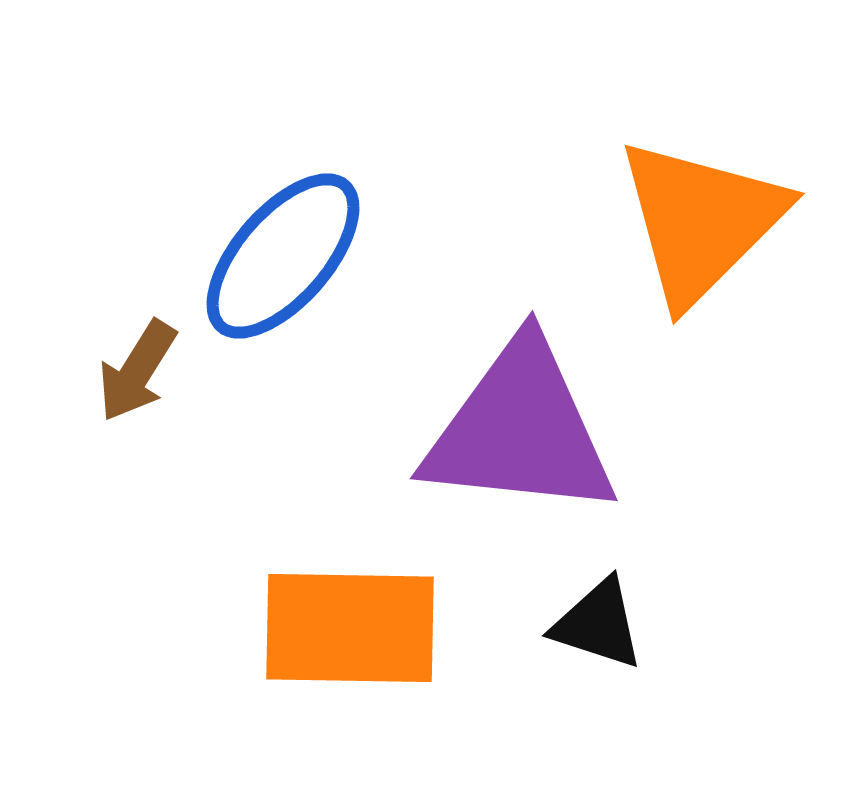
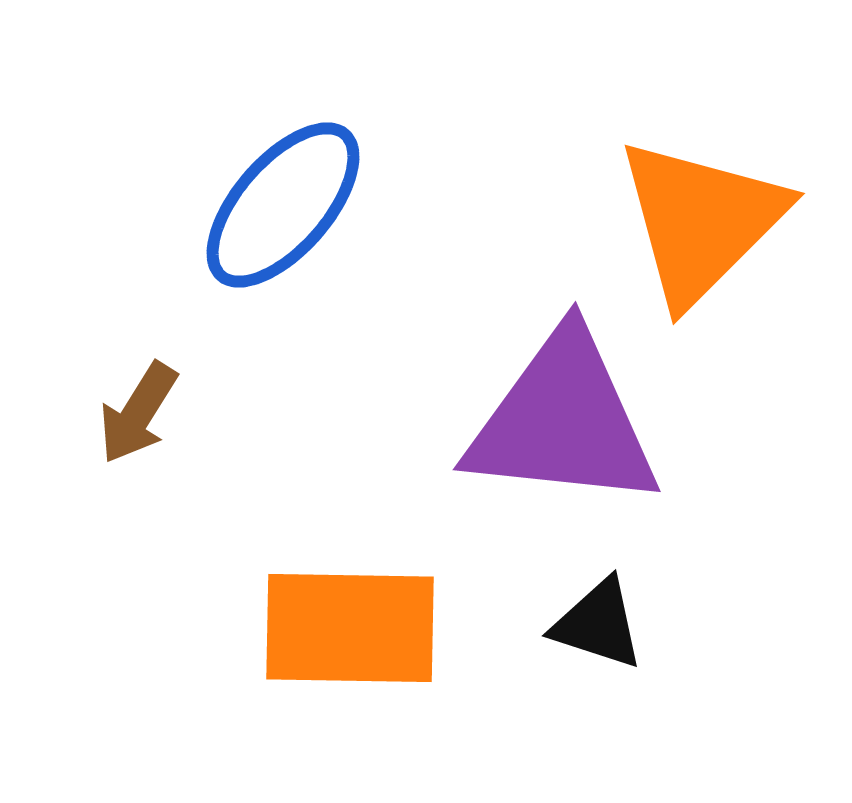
blue ellipse: moved 51 px up
brown arrow: moved 1 px right, 42 px down
purple triangle: moved 43 px right, 9 px up
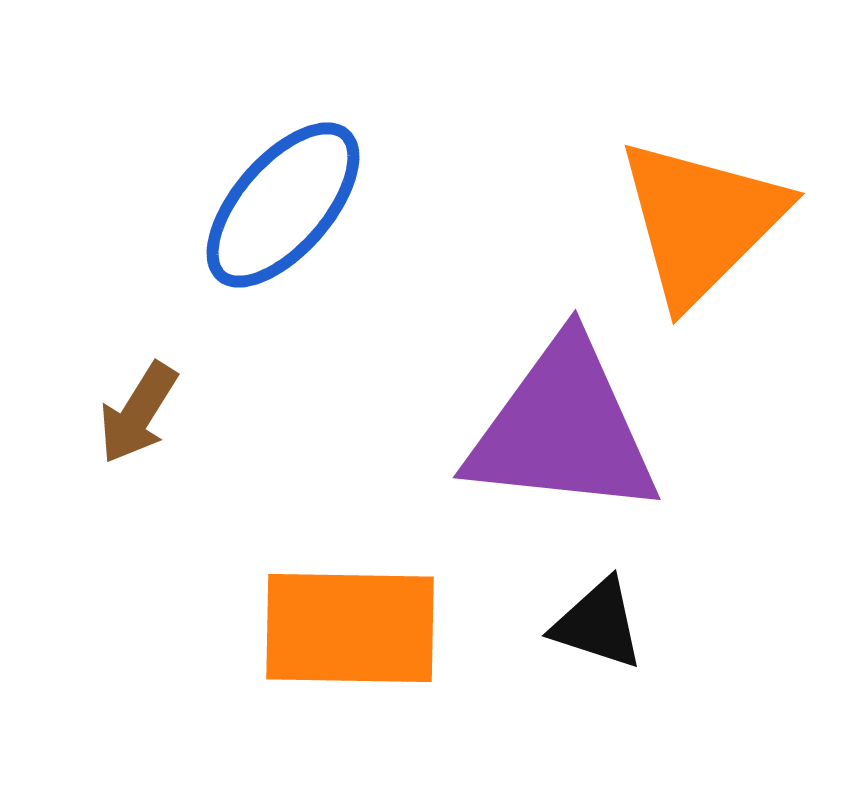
purple triangle: moved 8 px down
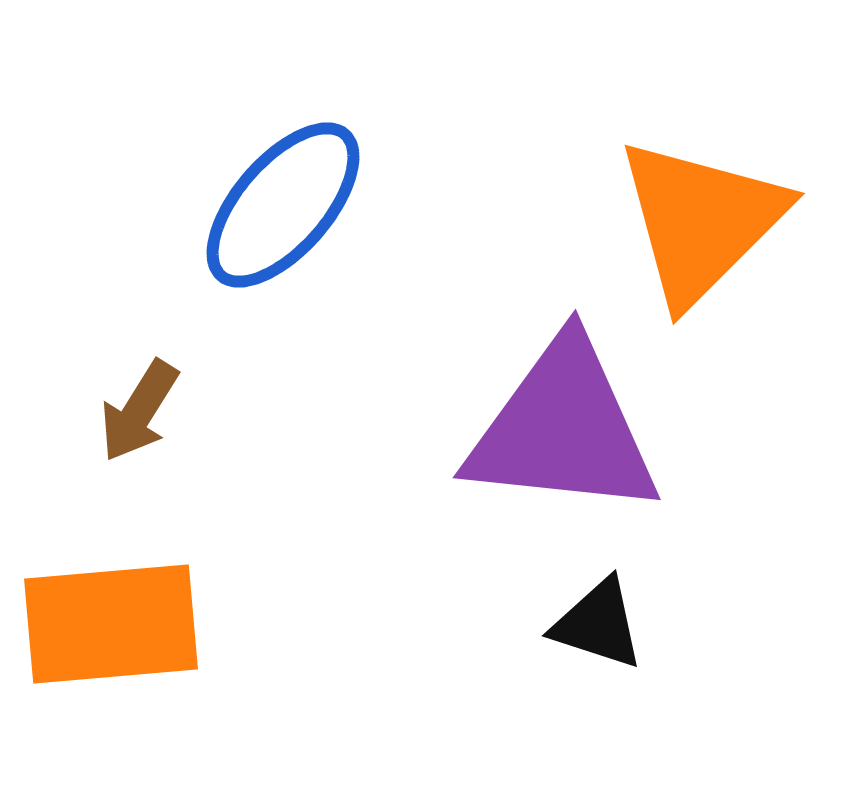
brown arrow: moved 1 px right, 2 px up
orange rectangle: moved 239 px left, 4 px up; rotated 6 degrees counterclockwise
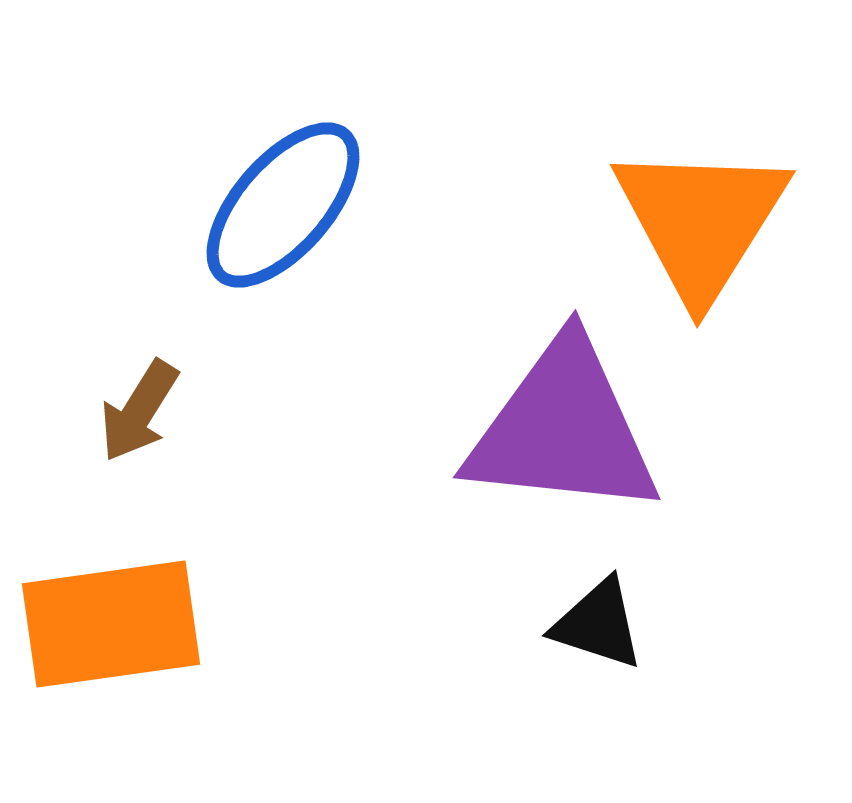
orange triangle: rotated 13 degrees counterclockwise
orange rectangle: rotated 3 degrees counterclockwise
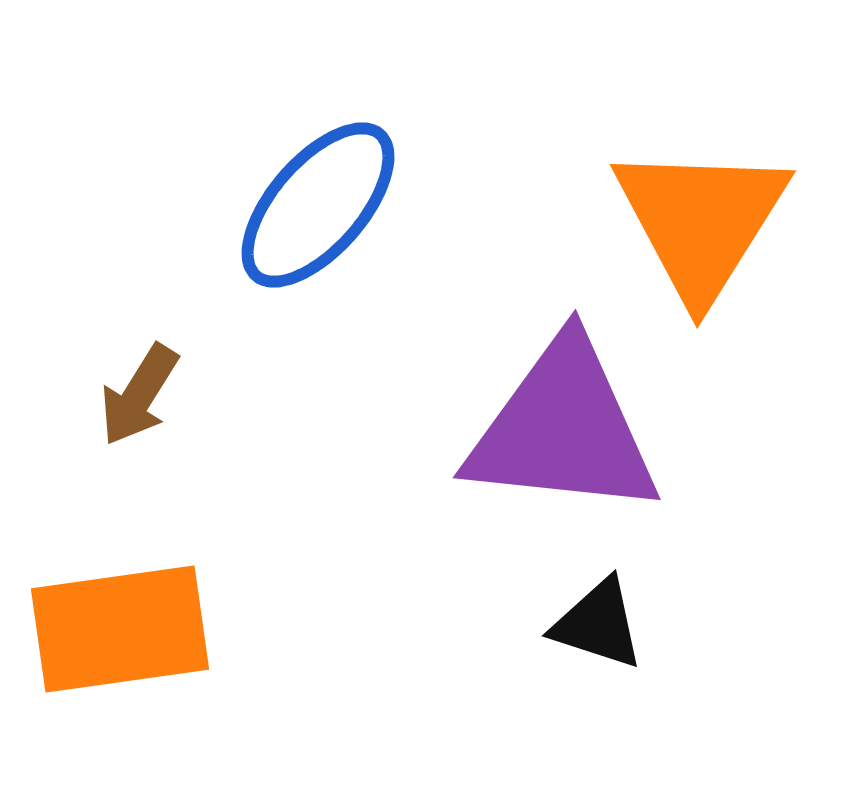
blue ellipse: moved 35 px right
brown arrow: moved 16 px up
orange rectangle: moved 9 px right, 5 px down
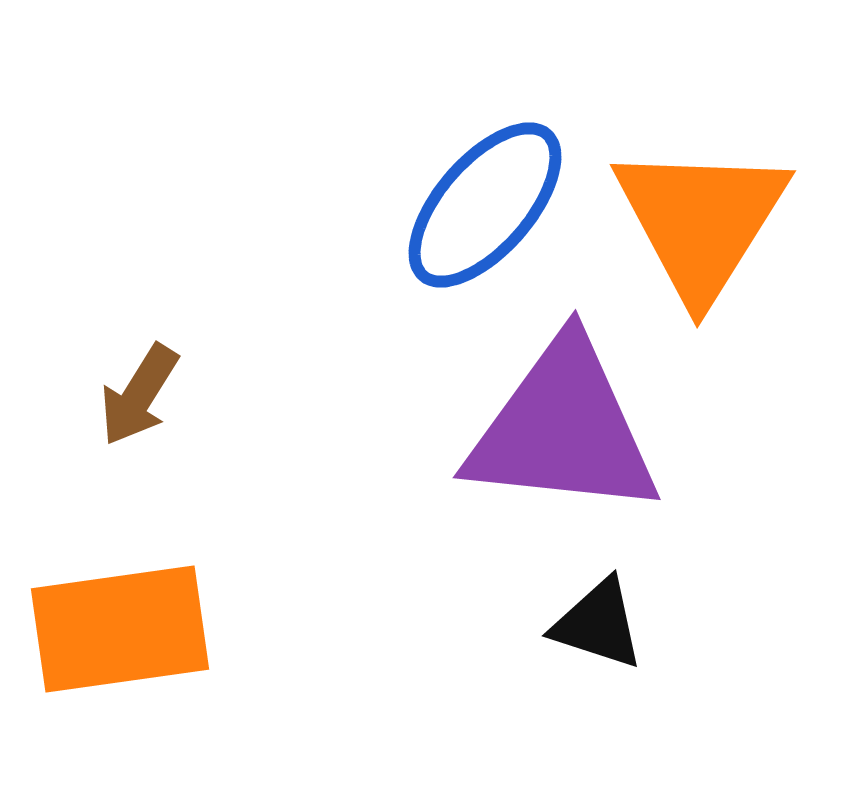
blue ellipse: moved 167 px right
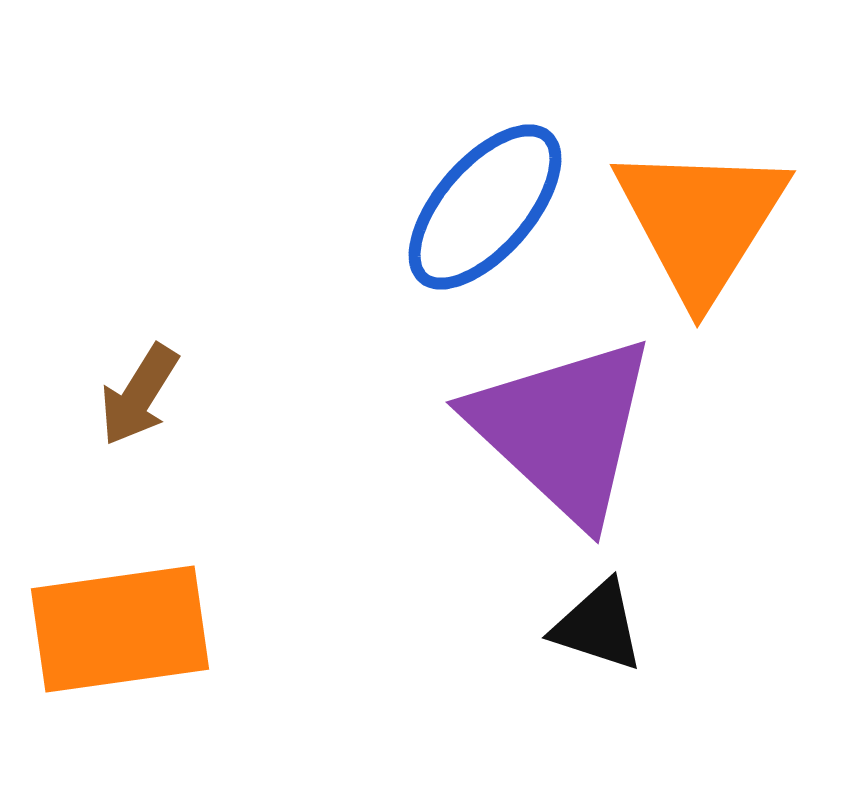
blue ellipse: moved 2 px down
purple triangle: rotated 37 degrees clockwise
black triangle: moved 2 px down
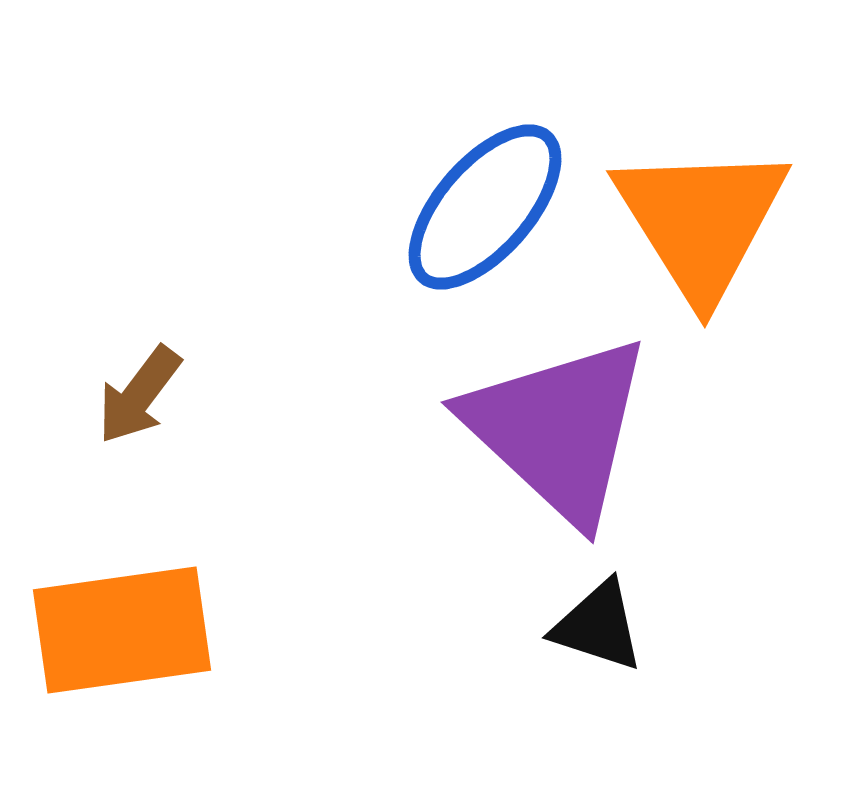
orange triangle: rotated 4 degrees counterclockwise
brown arrow: rotated 5 degrees clockwise
purple triangle: moved 5 px left
orange rectangle: moved 2 px right, 1 px down
